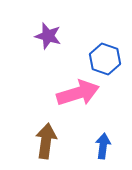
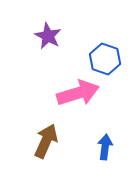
purple star: rotated 12 degrees clockwise
brown arrow: rotated 16 degrees clockwise
blue arrow: moved 2 px right, 1 px down
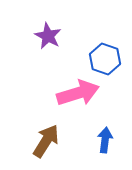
brown arrow: rotated 8 degrees clockwise
blue arrow: moved 7 px up
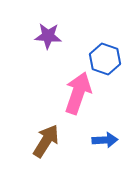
purple star: rotated 24 degrees counterclockwise
pink arrow: rotated 54 degrees counterclockwise
blue arrow: rotated 80 degrees clockwise
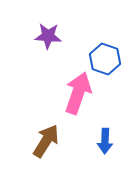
blue arrow: moved 1 px down; rotated 95 degrees clockwise
